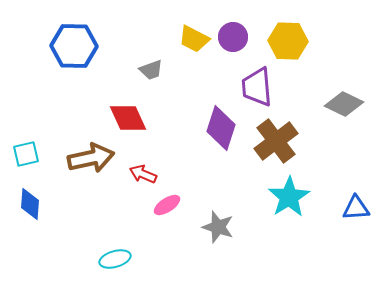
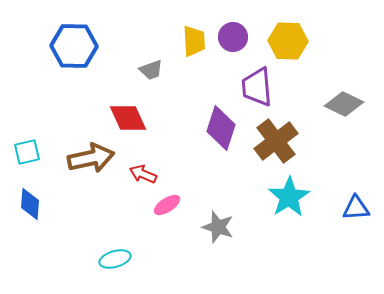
yellow trapezoid: moved 2 px down; rotated 120 degrees counterclockwise
cyan square: moved 1 px right, 2 px up
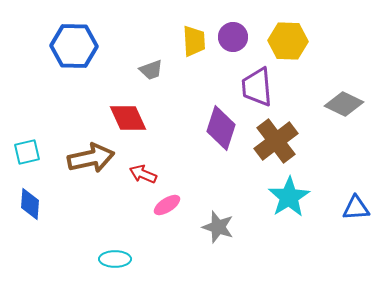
cyan ellipse: rotated 16 degrees clockwise
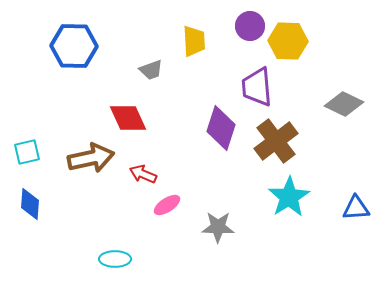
purple circle: moved 17 px right, 11 px up
gray star: rotated 16 degrees counterclockwise
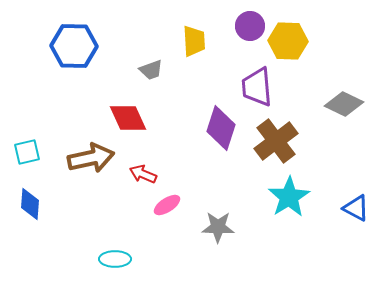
blue triangle: rotated 32 degrees clockwise
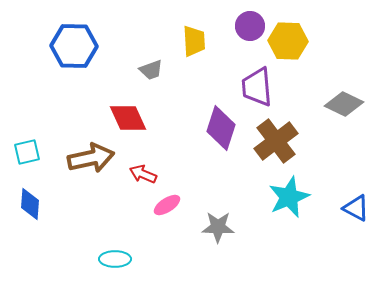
cyan star: rotated 9 degrees clockwise
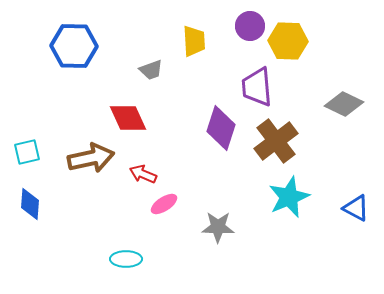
pink ellipse: moved 3 px left, 1 px up
cyan ellipse: moved 11 px right
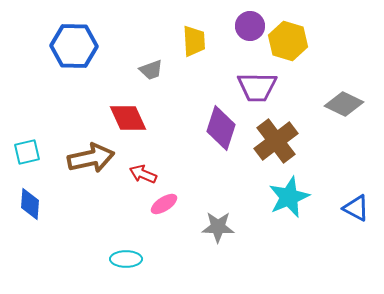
yellow hexagon: rotated 15 degrees clockwise
purple trapezoid: rotated 84 degrees counterclockwise
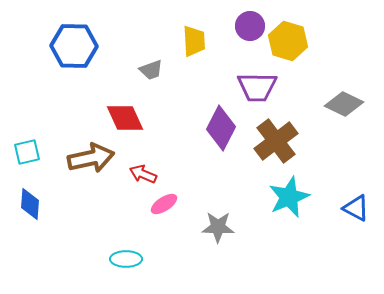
red diamond: moved 3 px left
purple diamond: rotated 9 degrees clockwise
